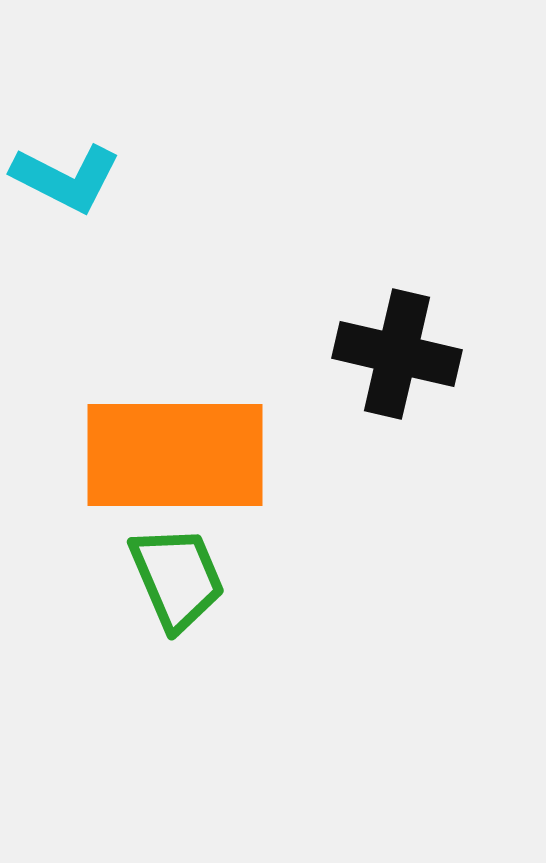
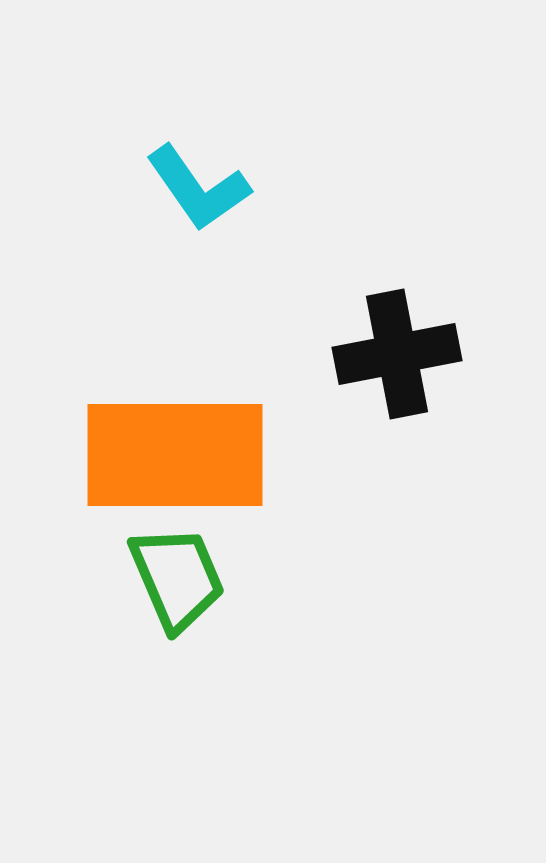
cyan L-shape: moved 132 px right, 10 px down; rotated 28 degrees clockwise
black cross: rotated 24 degrees counterclockwise
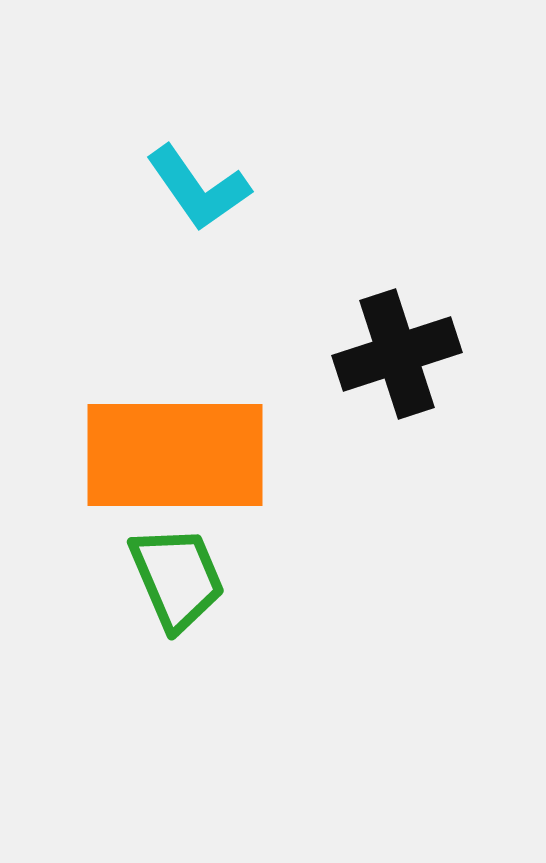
black cross: rotated 7 degrees counterclockwise
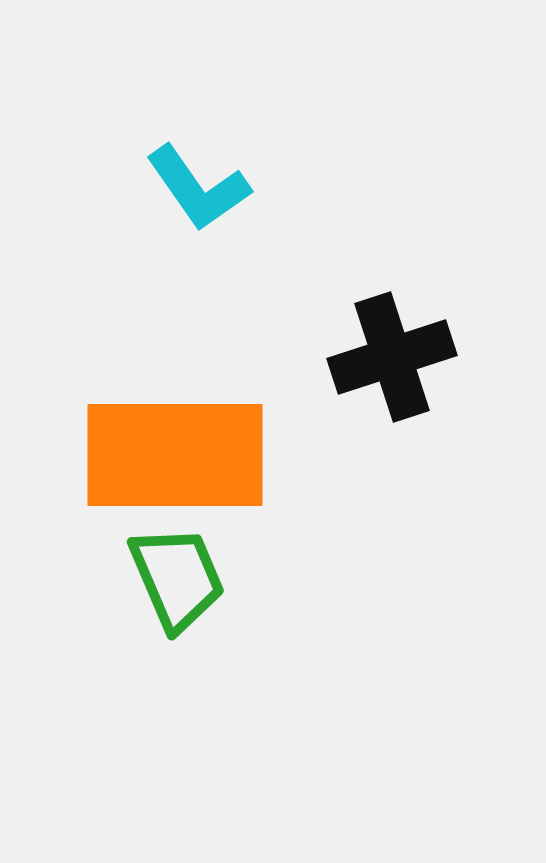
black cross: moved 5 px left, 3 px down
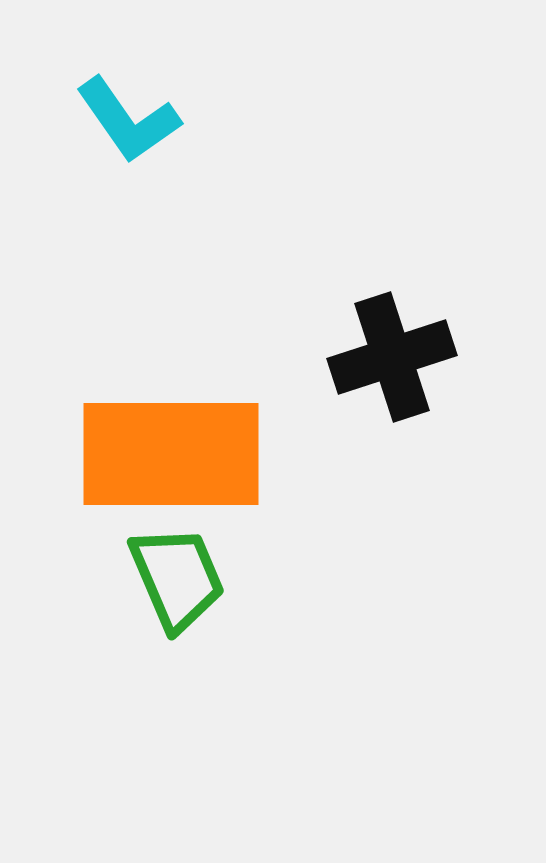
cyan L-shape: moved 70 px left, 68 px up
orange rectangle: moved 4 px left, 1 px up
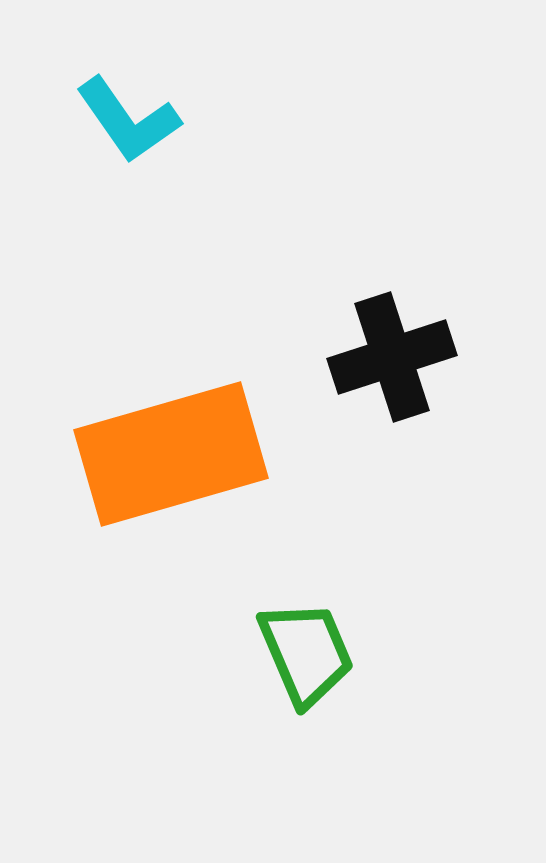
orange rectangle: rotated 16 degrees counterclockwise
green trapezoid: moved 129 px right, 75 px down
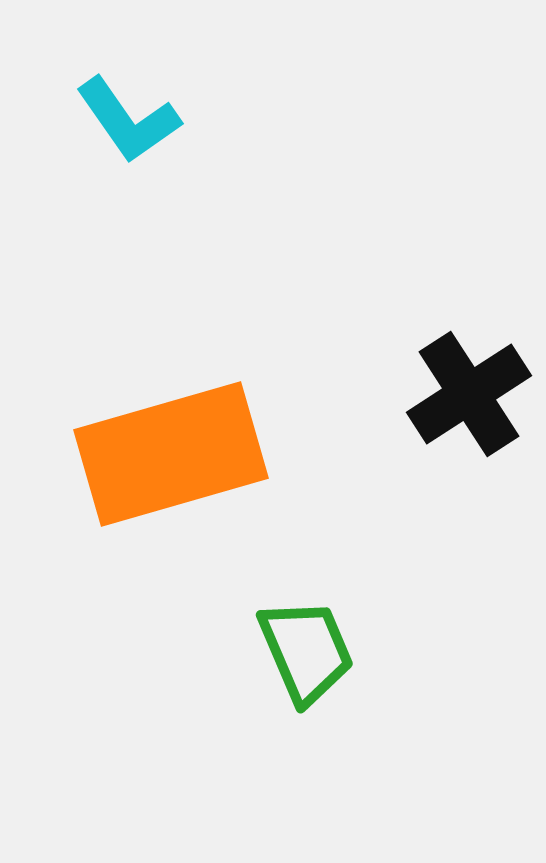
black cross: moved 77 px right, 37 px down; rotated 15 degrees counterclockwise
green trapezoid: moved 2 px up
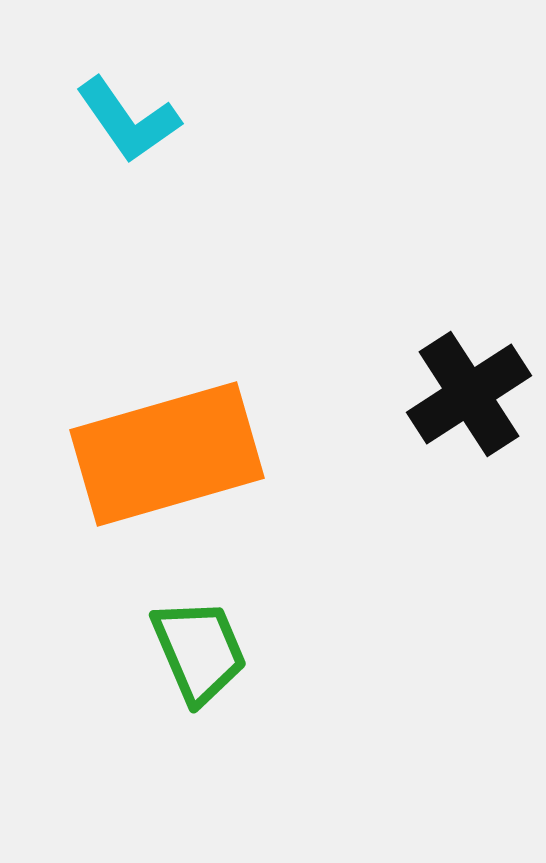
orange rectangle: moved 4 px left
green trapezoid: moved 107 px left
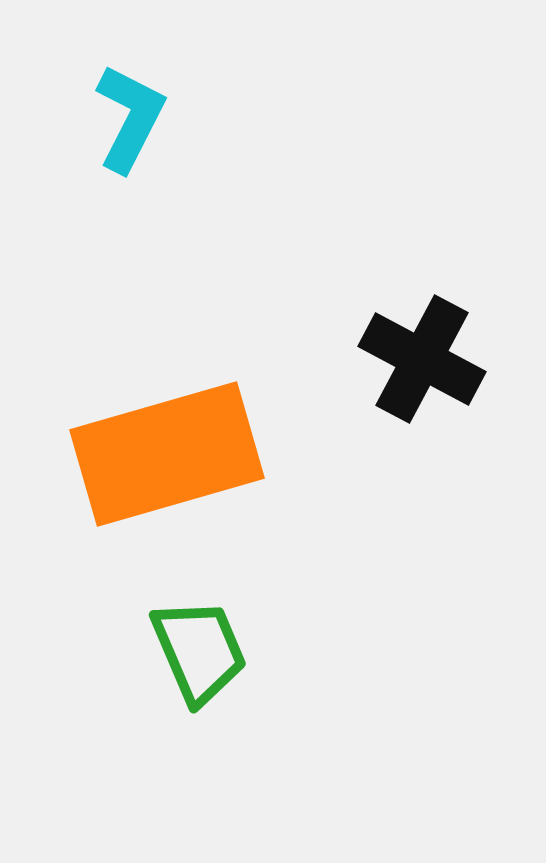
cyan L-shape: moved 2 px right, 2 px up; rotated 118 degrees counterclockwise
black cross: moved 47 px left, 35 px up; rotated 29 degrees counterclockwise
